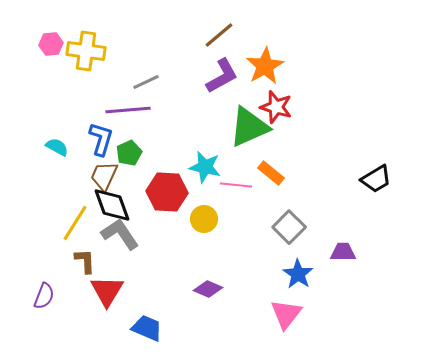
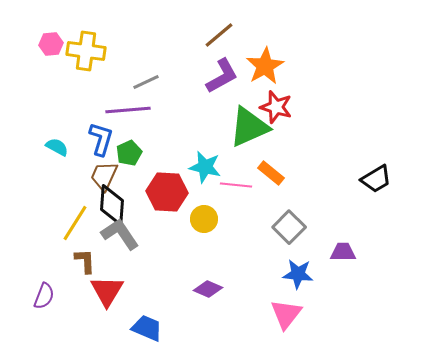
black diamond: rotated 24 degrees clockwise
blue star: rotated 28 degrees counterclockwise
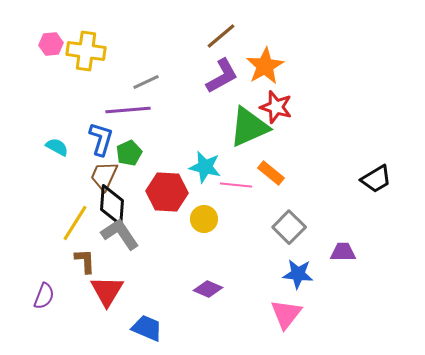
brown line: moved 2 px right, 1 px down
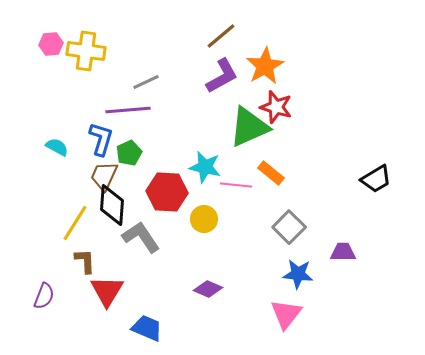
gray L-shape: moved 21 px right, 3 px down
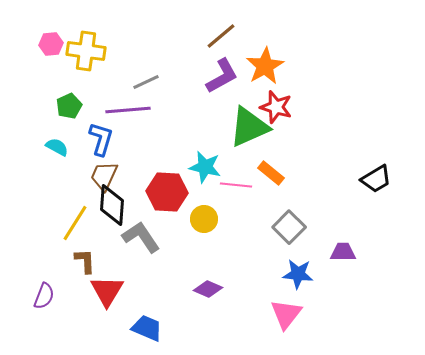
green pentagon: moved 60 px left, 47 px up
